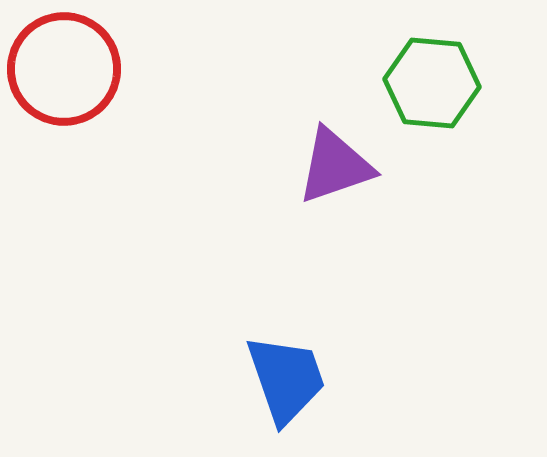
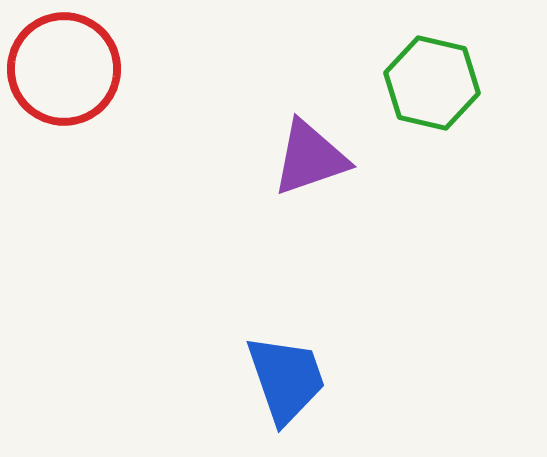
green hexagon: rotated 8 degrees clockwise
purple triangle: moved 25 px left, 8 px up
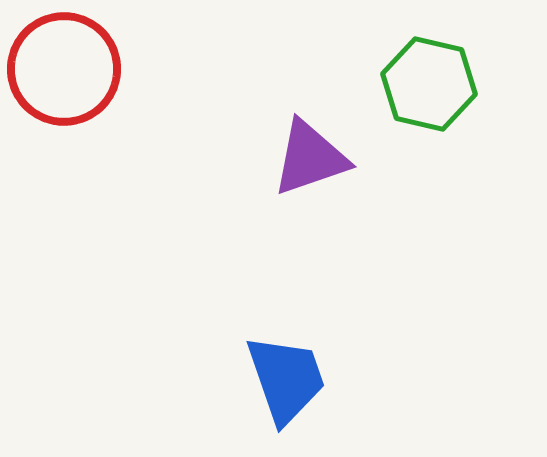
green hexagon: moved 3 px left, 1 px down
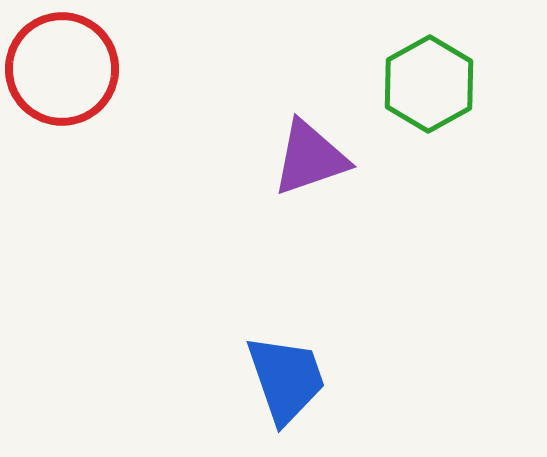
red circle: moved 2 px left
green hexagon: rotated 18 degrees clockwise
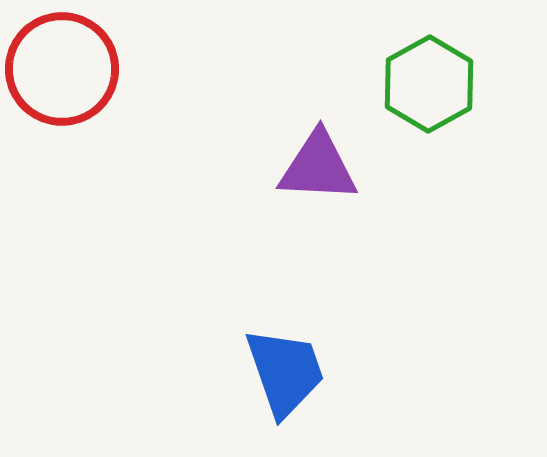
purple triangle: moved 8 px right, 9 px down; rotated 22 degrees clockwise
blue trapezoid: moved 1 px left, 7 px up
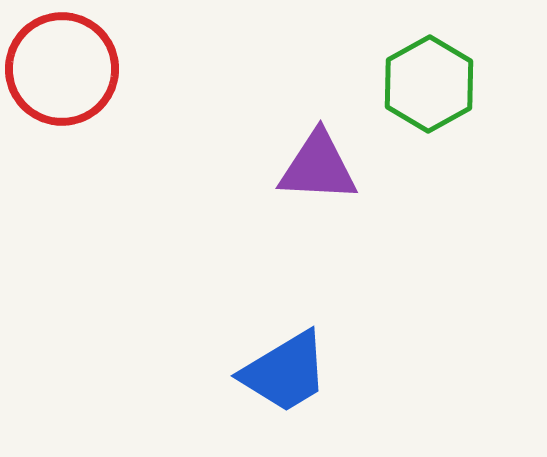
blue trapezoid: rotated 78 degrees clockwise
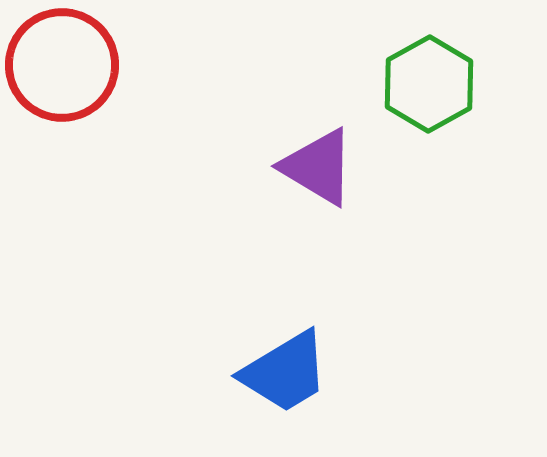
red circle: moved 4 px up
purple triangle: rotated 28 degrees clockwise
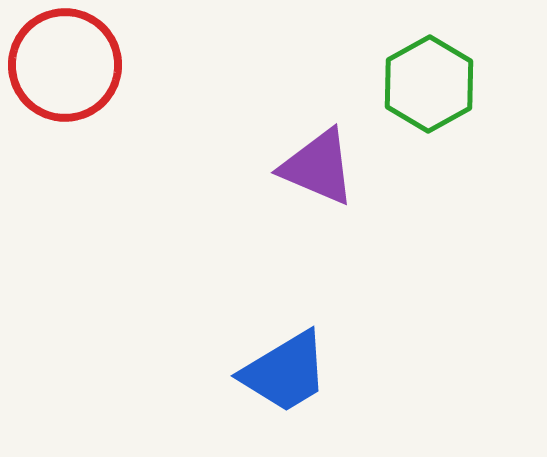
red circle: moved 3 px right
purple triangle: rotated 8 degrees counterclockwise
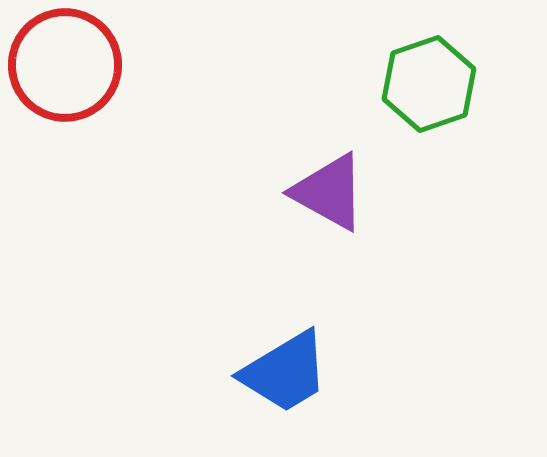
green hexagon: rotated 10 degrees clockwise
purple triangle: moved 11 px right, 25 px down; rotated 6 degrees clockwise
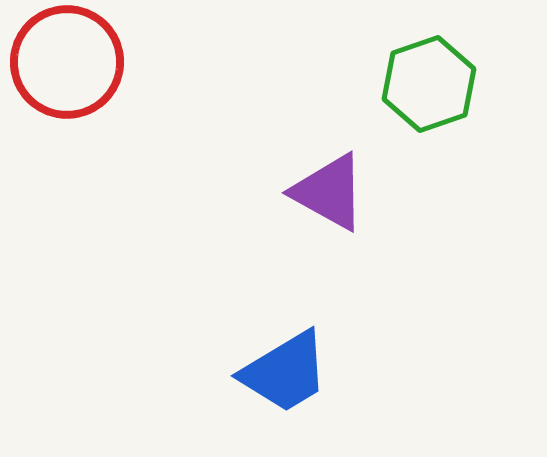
red circle: moved 2 px right, 3 px up
